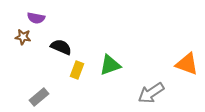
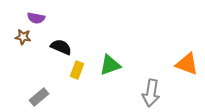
gray arrow: rotated 48 degrees counterclockwise
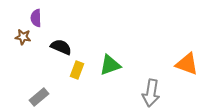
purple semicircle: rotated 78 degrees clockwise
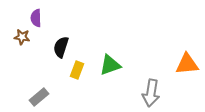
brown star: moved 1 px left
black semicircle: rotated 95 degrees counterclockwise
orange triangle: rotated 25 degrees counterclockwise
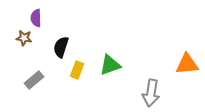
brown star: moved 2 px right, 1 px down
gray rectangle: moved 5 px left, 17 px up
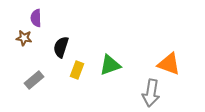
orange triangle: moved 18 px left; rotated 25 degrees clockwise
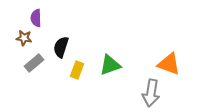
gray rectangle: moved 17 px up
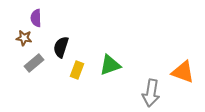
orange triangle: moved 14 px right, 8 px down
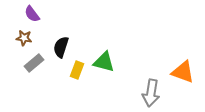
purple semicircle: moved 4 px left, 4 px up; rotated 36 degrees counterclockwise
green triangle: moved 6 px left, 3 px up; rotated 35 degrees clockwise
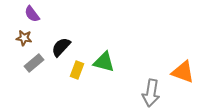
black semicircle: rotated 25 degrees clockwise
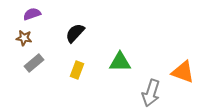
purple semicircle: rotated 108 degrees clockwise
black semicircle: moved 14 px right, 14 px up
green triangle: moved 16 px right; rotated 15 degrees counterclockwise
gray arrow: rotated 8 degrees clockwise
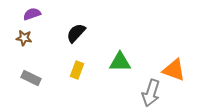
black semicircle: moved 1 px right
gray rectangle: moved 3 px left, 15 px down; rotated 66 degrees clockwise
orange triangle: moved 9 px left, 2 px up
